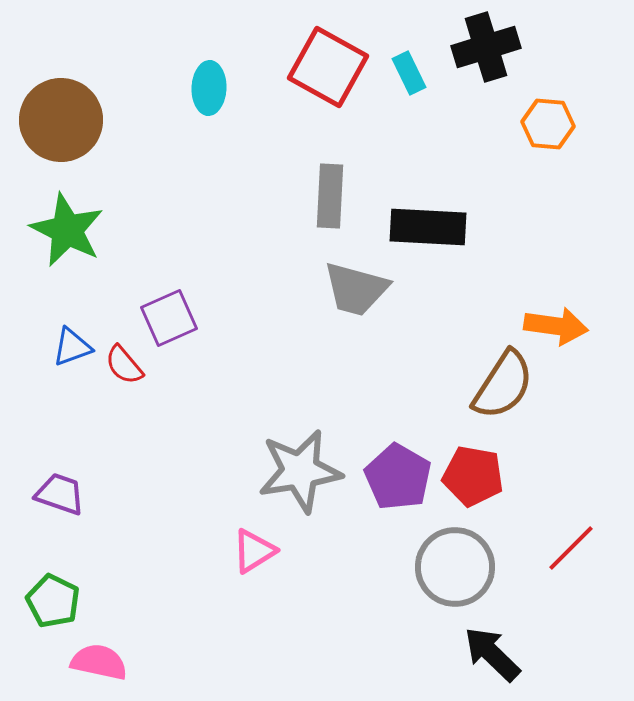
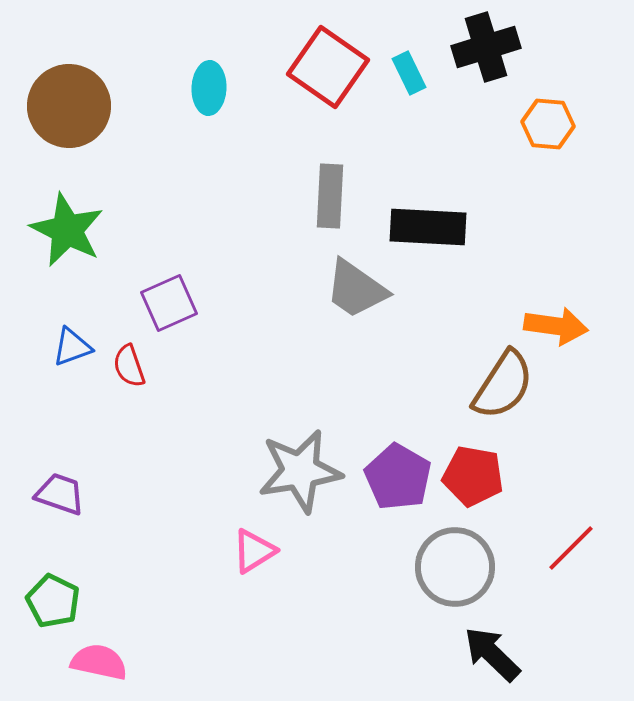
red square: rotated 6 degrees clockwise
brown circle: moved 8 px right, 14 px up
gray trapezoid: rotated 20 degrees clockwise
purple square: moved 15 px up
red semicircle: moved 5 px right, 1 px down; rotated 21 degrees clockwise
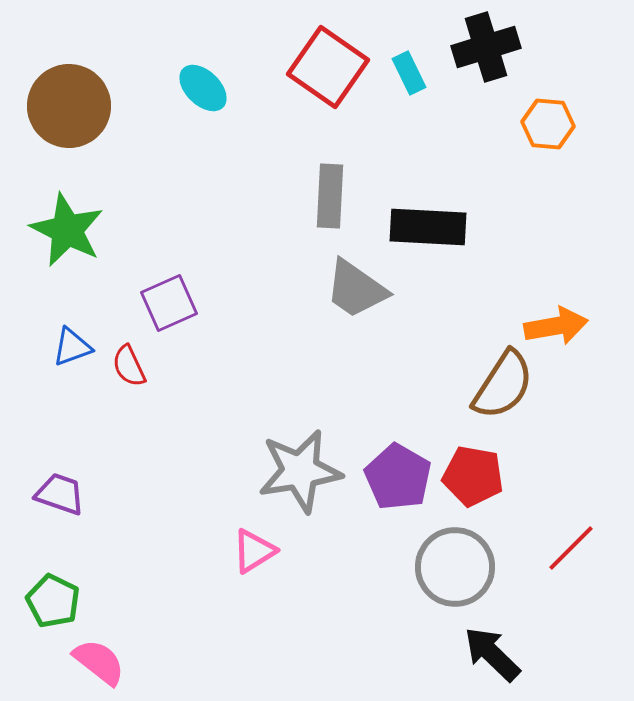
cyan ellipse: moved 6 px left; rotated 48 degrees counterclockwise
orange arrow: rotated 18 degrees counterclockwise
red semicircle: rotated 6 degrees counterclockwise
pink semicircle: rotated 26 degrees clockwise
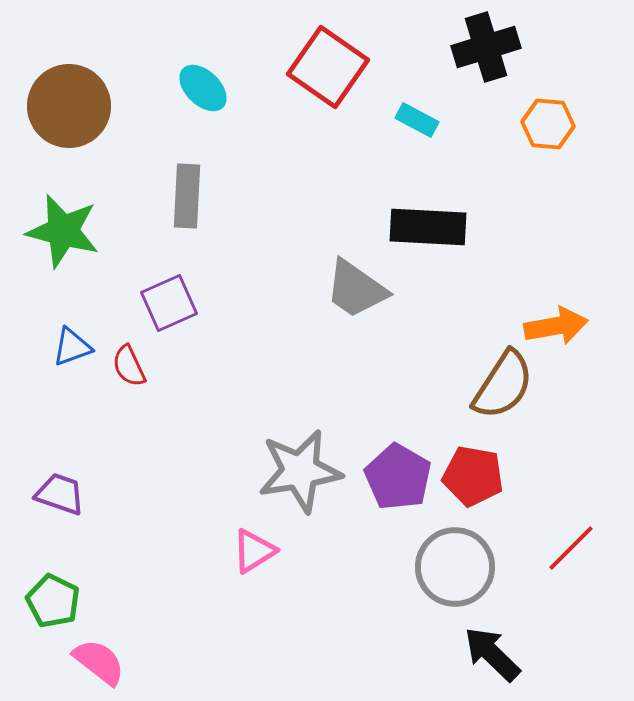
cyan rectangle: moved 8 px right, 47 px down; rotated 36 degrees counterclockwise
gray rectangle: moved 143 px left
green star: moved 4 px left, 1 px down; rotated 12 degrees counterclockwise
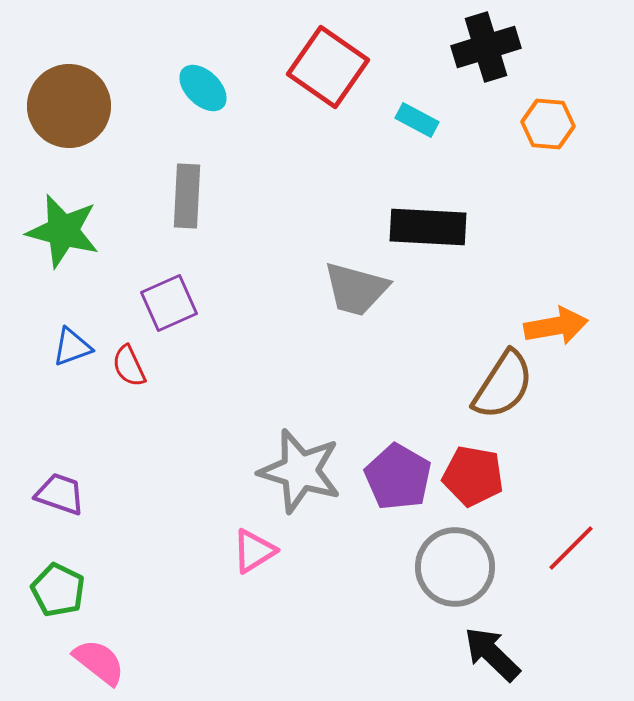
gray trapezoid: rotated 20 degrees counterclockwise
gray star: rotated 26 degrees clockwise
green pentagon: moved 5 px right, 11 px up
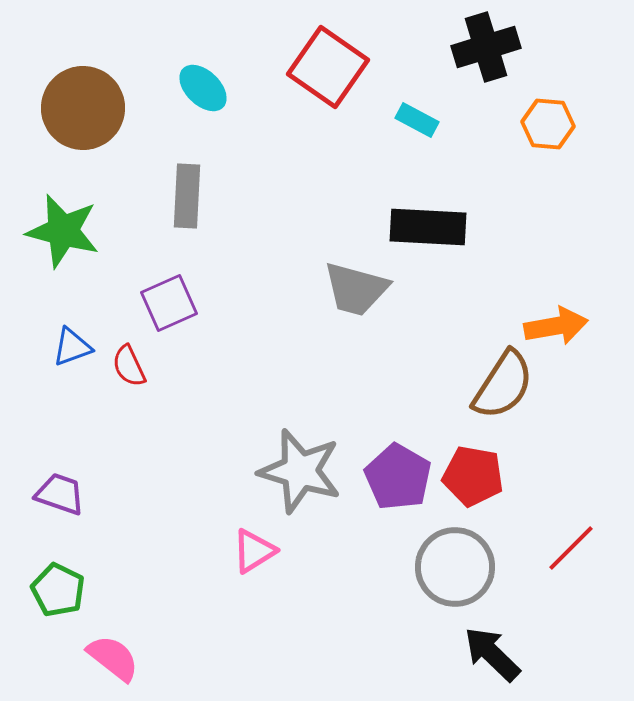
brown circle: moved 14 px right, 2 px down
pink semicircle: moved 14 px right, 4 px up
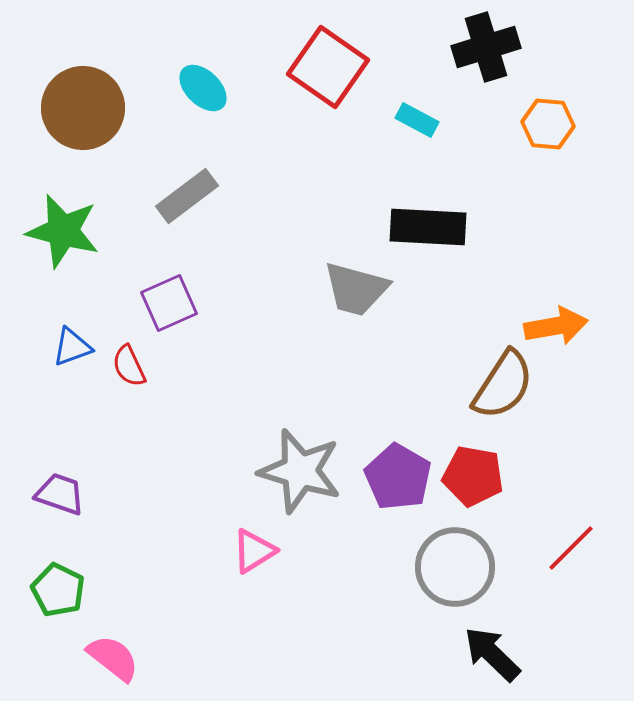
gray rectangle: rotated 50 degrees clockwise
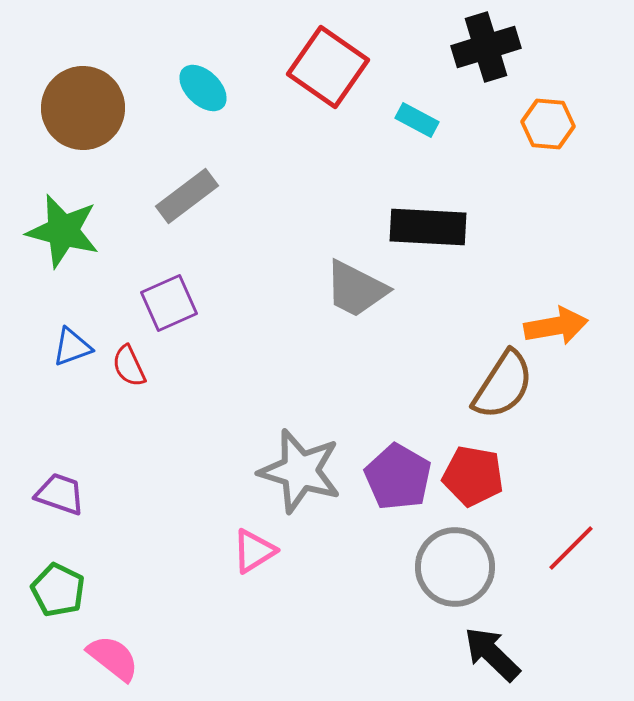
gray trapezoid: rotated 12 degrees clockwise
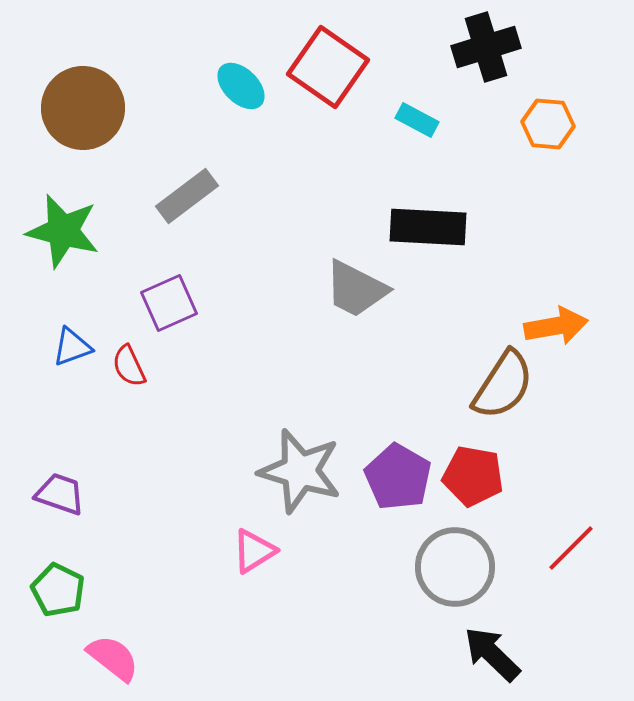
cyan ellipse: moved 38 px right, 2 px up
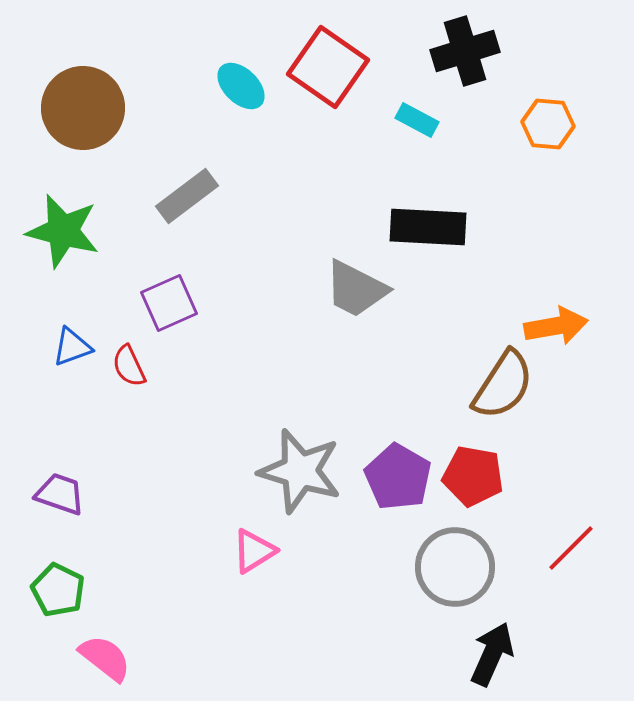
black cross: moved 21 px left, 4 px down
black arrow: rotated 70 degrees clockwise
pink semicircle: moved 8 px left
